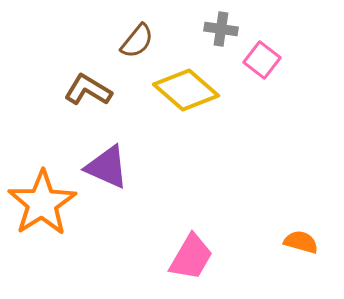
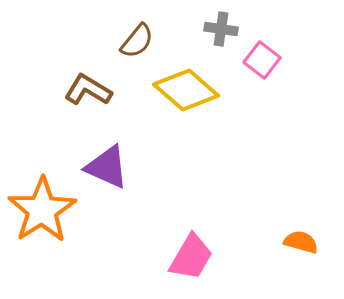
orange star: moved 7 px down
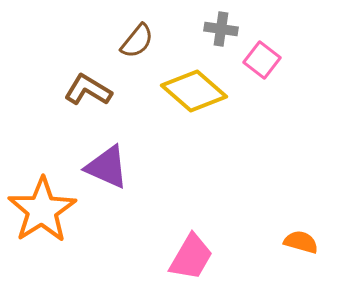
yellow diamond: moved 8 px right, 1 px down
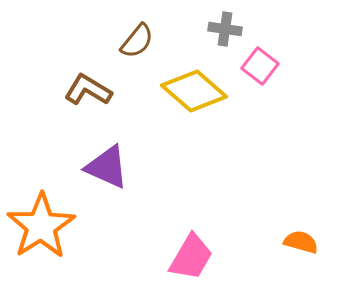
gray cross: moved 4 px right
pink square: moved 2 px left, 6 px down
orange star: moved 1 px left, 16 px down
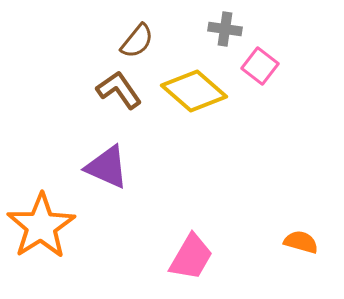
brown L-shape: moved 31 px right; rotated 24 degrees clockwise
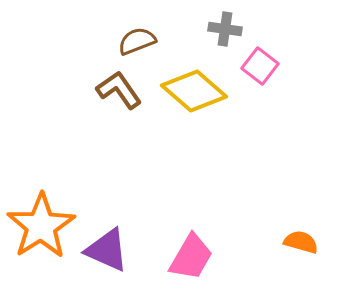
brown semicircle: rotated 150 degrees counterclockwise
purple triangle: moved 83 px down
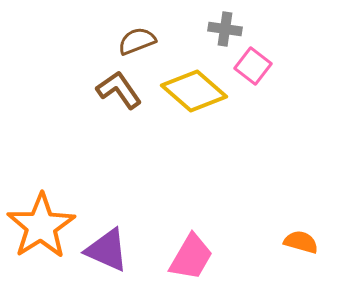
pink square: moved 7 px left
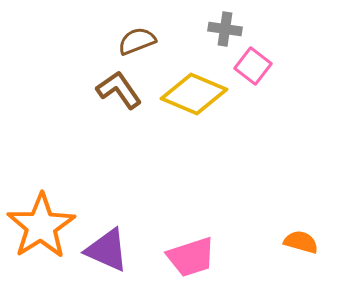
yellow diamond: moved 3 px down; rotated 18 degrees counterclockwise
pink trapezoid: rotated 42 degrees clockwise
